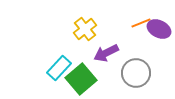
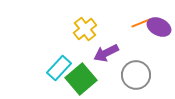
purple ellipse: moved 2 px up
gray circle: moved 2 px down
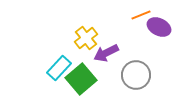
orange line: moved 8 px up
yellow cross: moved 1 px right, 9 px down
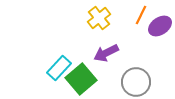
orange line: rotated 42 degrees counterclockwise
purple ellipse: moved 1 px right, 1 px up; rotated 60 degrees counterclockwise
yellow cross: moved 13 px right, 20 px up
gray circle: moved 7 px down
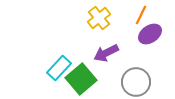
purple ellipse: moved 10 px left, 8 px down
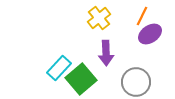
orange line: moved 1 px right, 1 px down
purple arrow: rotated 65 degrees counterclockwise
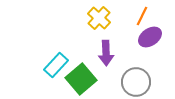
yellow cross: rotated 10 degrees counterclockwise
purple ellipse: moved 3 px down
cyan rectangle: moved 3 px left, 3 px up
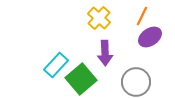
purple arrow: moved 1 px left
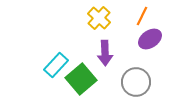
purple ellipse: moved 2 px down
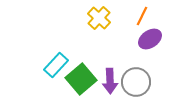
purple arrow: moved 5 px right, 28 px down
